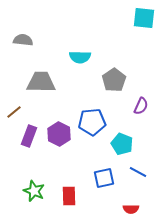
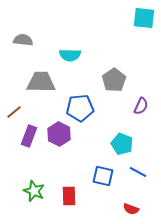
cyan semicircle: moved 10 px left, 2 px up
blue pentagon: moved 12 px left, 14 px up
blue square: moved 1 px left, 2 px up; rotated 25 degrees clockwise
red semicircle: rotated 21 degrees clockwise
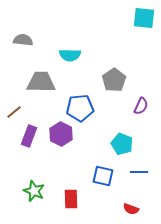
purple hexagon: moved 2 px right
blue line: moved 1 px right; rotated 30 degrees counterclockwise
red rectangle: moved 2 px right, 3 px down
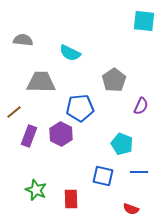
cyan square: moved 3 px down
cyan semicircle: moved 2 px up; rotated 25 degrees clockwise
green star: moved 2 px right, 1 px up
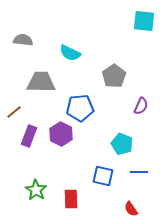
gray pentagon: moved 4 px up
green star: rotated 10 degrees clockwise
red semicircle: rotated 35 degrees clockwise
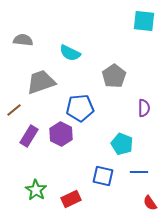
gray trapezoid: rotated 20 degrees counterclockwise
purple semicircle: moved 3 px right, 2 px down; rotated 24 degrees counterclockwise
brown line: moved 2 px up
purple rectangle: rotated 10 degrees clockwise
red rectangle: rotated 66 degrees clockwise
red semicircle: moved 19 px right, 6 px up
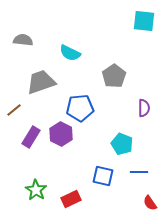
purple rectangle: moved 2 px right, 1 px down
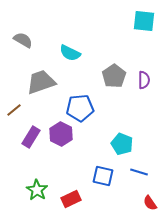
gray semicircle: rotated 24 degrees clockwise
purple semicircle: moved 28 px up
blue line: rotated 18 degrees clockwise
green star: moved 1 px right
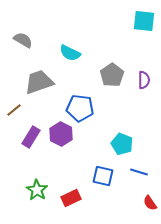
gray pentagon: moved 2 px left, 1 px up
gray trapezoid: moved 2 px left
blue pentagon: rotated 12 degrees clockwise
red rectangle: moved 1 px up
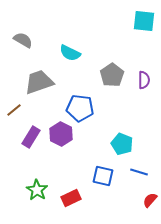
red semicircle: moved 3 px up; rotated 77 degrees clockwise
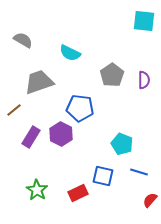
red rectangle: moved 7 px right, 5 px up
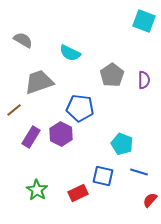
cyan square: rotated 15 degrees clockwise
